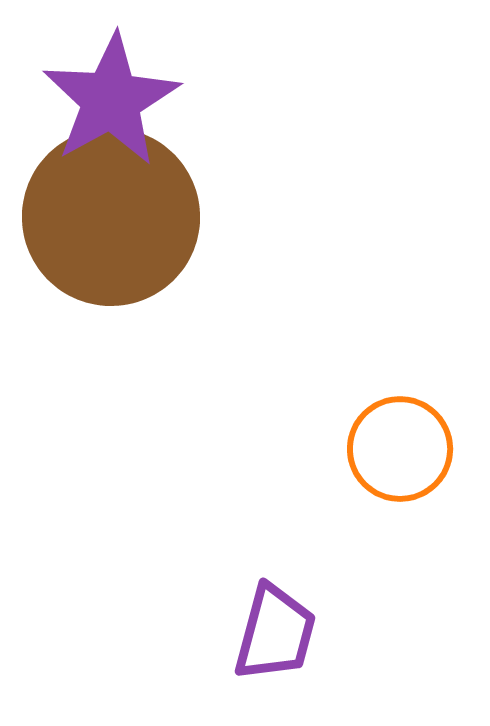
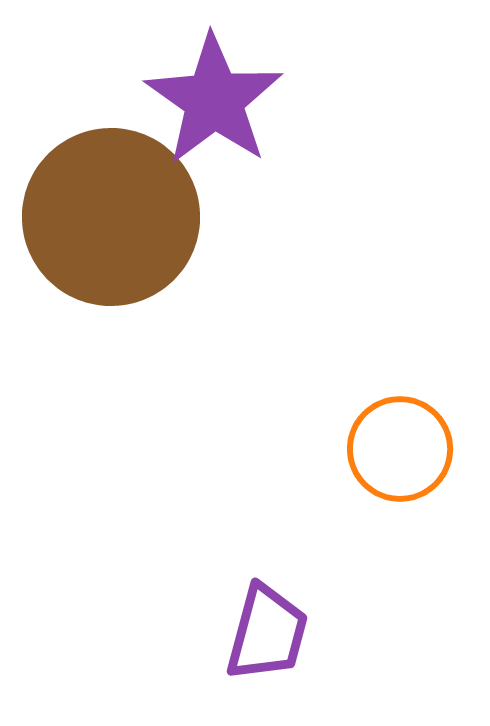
purple star: moved 103 px right; rotated 8 degrees counterclockwise
purple trapezoid: moved 8 px left
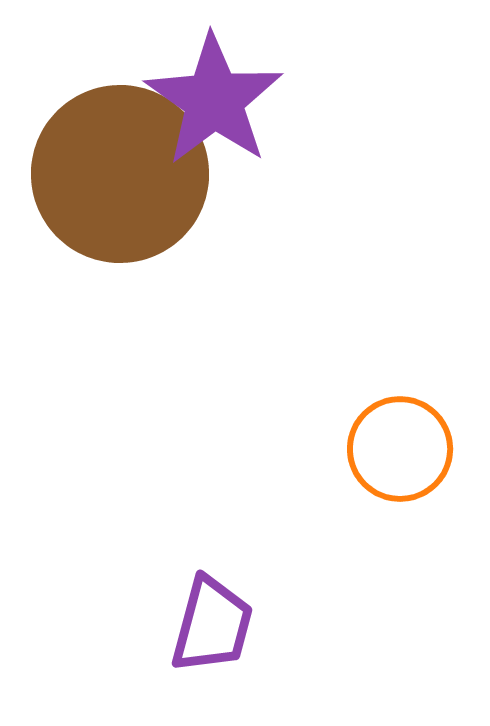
brown circle: moved 9 px right, 43 px up
purple trapezoid: moved 55 px left, 8 px up
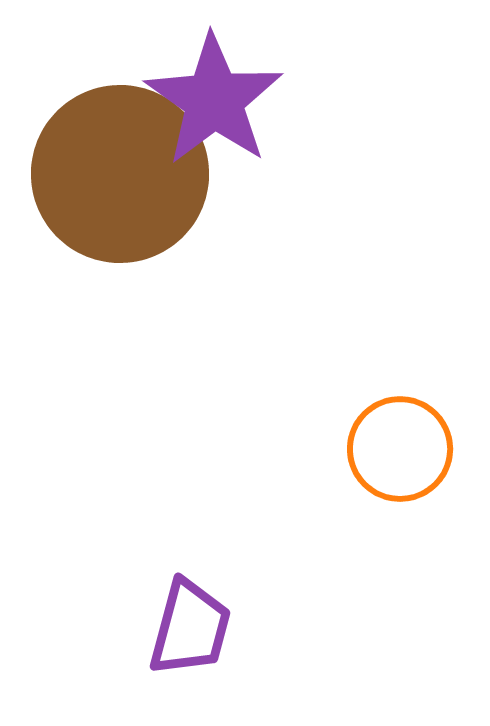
purple trapezoid: moved 22 px left, 3 px down
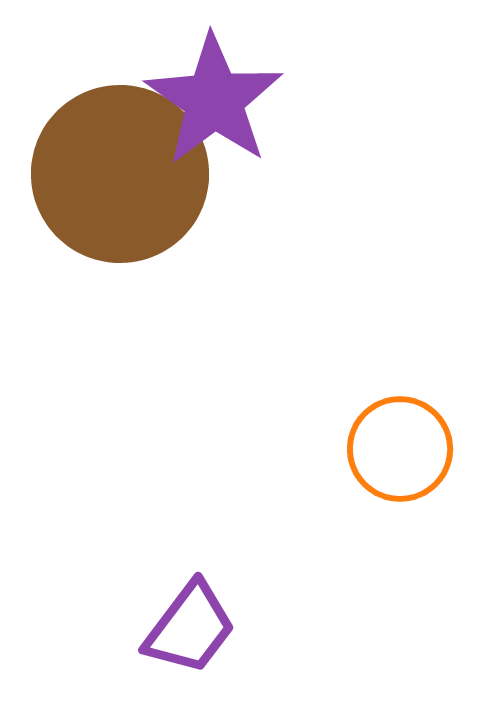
purple trapezoid: rotated 22 degrees clockwise
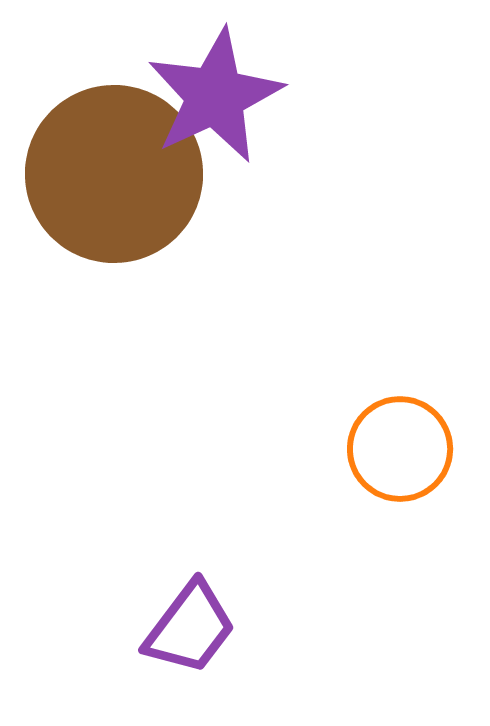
purple star: moved 1 px right, 4 px up; rotated 12 degrees clockwise
brown circle: moved 6 px left
